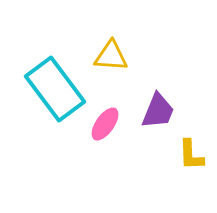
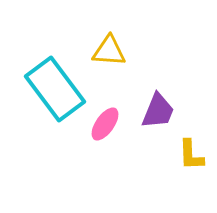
yellow triangle: moved 2 px left, 5 px up
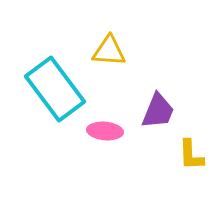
pink ellipse: moved 7 px down; rotated 60 degrees clockwise
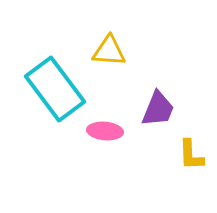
purple trapezoid: moved 2 px up
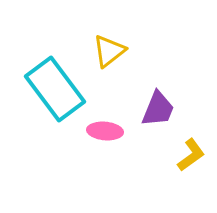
yellow triangle: rotated 42 degrees counterclockwise
yellow L-shape: rotated 124 degrees counterclockwise
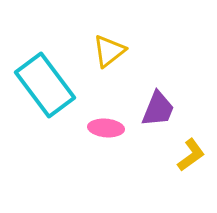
cyan rectangle: moved 10 px left, 4 px up
pink ellipse: moved 1 px right, 3 px up
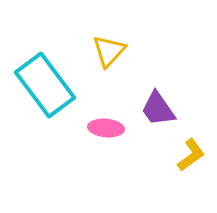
yellow triangle: rotated 9 degrees counterclockwise
purple trapezoid: rotated 123 degrees clockwise
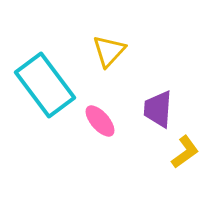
purple trapezoid: rotated 39 degrees clockwise
pink ellipse: moved 6 px left, 7 px up; rotated 44 degrees clockwise
yellow L-shape: moved 6 px left, 3 px up
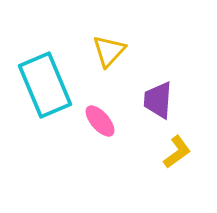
cyan rectangle: rotated 14 degrees clockwise
purple trapezoid: moved 9 px up
yellow L-shape: moved 8 px left
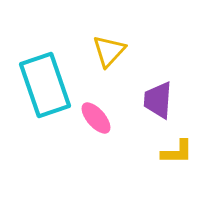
cyan rectangle: rotated 4 degrees clockwise
pink ellipse: moved 4 px left, 3 px up
yellow L-shape: rotated 36 degrees clockwise
